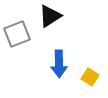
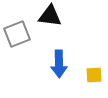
black triangle: rotated 40 degrees clockwise
yellow square: moved 4 px right, 2 px up; rotated 36 degrees counterclockwise
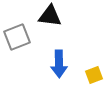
gray square: moved 3 px down
yellow square: rotated 18 degrees counterclockwise
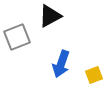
black triangle: rotated 35 degrees counterclockwise
blue arrow: moved 2 px right; rotated 20 degrees clockwise
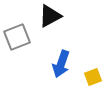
yellow square: moved 1 px left, 2 px down
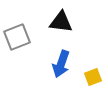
black triangle: moved 11 px right, 6 px down; rotated 35 degrees clockwise
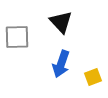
black triangle: rotated 40 degrees clockwise
gray square: rotated 20 degrees clockwise
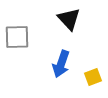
black triangle: moved 8 px right, 3 px up
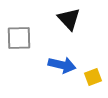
gray square: moved 2 px right, 1 px down
blue arrow: moved 1 px right, 1 px down; rotated 96 degrees counterclockwise
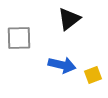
black triangle: rotated 35 degrees clockwise
yellow square: moved 2 px up
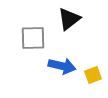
gray square: moved 14 px right
blue arrow: moved 1 px down
